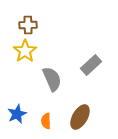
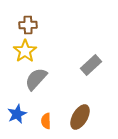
gray semicircle: moved 16 px left; rotated 115 degrees counterclockwise
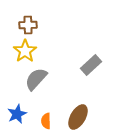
brown ellipse: moved 2 px left
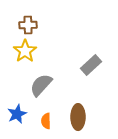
gray semicircle: moved 5 px right, 6 px down
brown ellipse: rotated 30 degrees counterclockwise
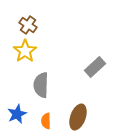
brown cross: rotated 36 degrees clockwise
gray rectangle: moved 4 px right, 2 px down
gray semicircle: rotated 40 degrees counterclockwise
brown ellipse: rotated 20 degrees clockwise
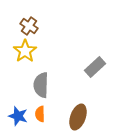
brown cross: moved 1 px right, 1 px down
blue star: moved 1 px right, 2 px down; rotated 30 degrees counterclockwise
orange semicircle: moved 6 px left, 7 px up
